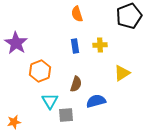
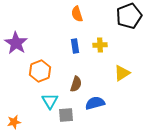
blue semicircle: moved 1 px left, 2 px down
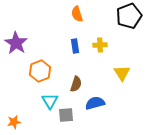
yellow triangle: rotated 30 degrees counterclockwise
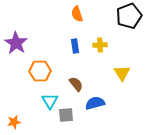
orange hexagon: rotated 20 degrees clockwise
brown semicircle: rotated 56 degrees counterclockwise
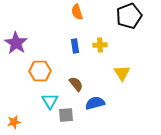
orange semicircle: moved 2 px up
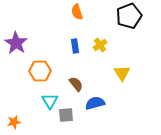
yellow cross: rotated 32 degrees counterclockwise
